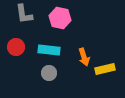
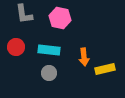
orange arrow: rotated 12 degrees clockwise
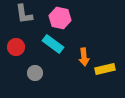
cyan rectangle: moved 4 px right, 6 px up; rotated 30 degrees clockwise
gray circle: moved 14 px left
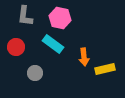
gray L-shape: moved 1 px right, 2 px down; rotated 15 degrees clockwise
